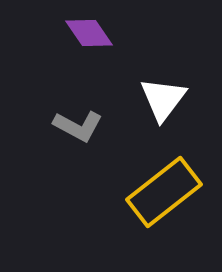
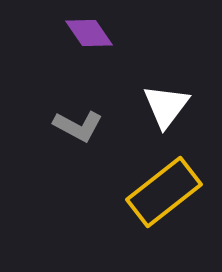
white triangle: moved 3 px right, 7 px down
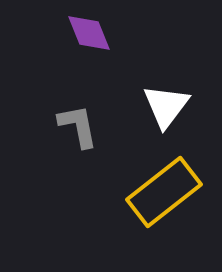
purple diamond: rotated 12 degrees clockwise
gray L-shape: rotated 129 degrees counterclockwise
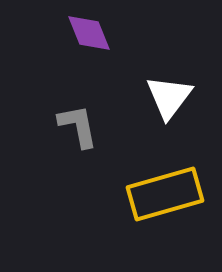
white triangle: moved 3 px right, 9 px up
yellow rectangle: moved 1 px right, 2 px down; rotated 22 degrees clockwise
